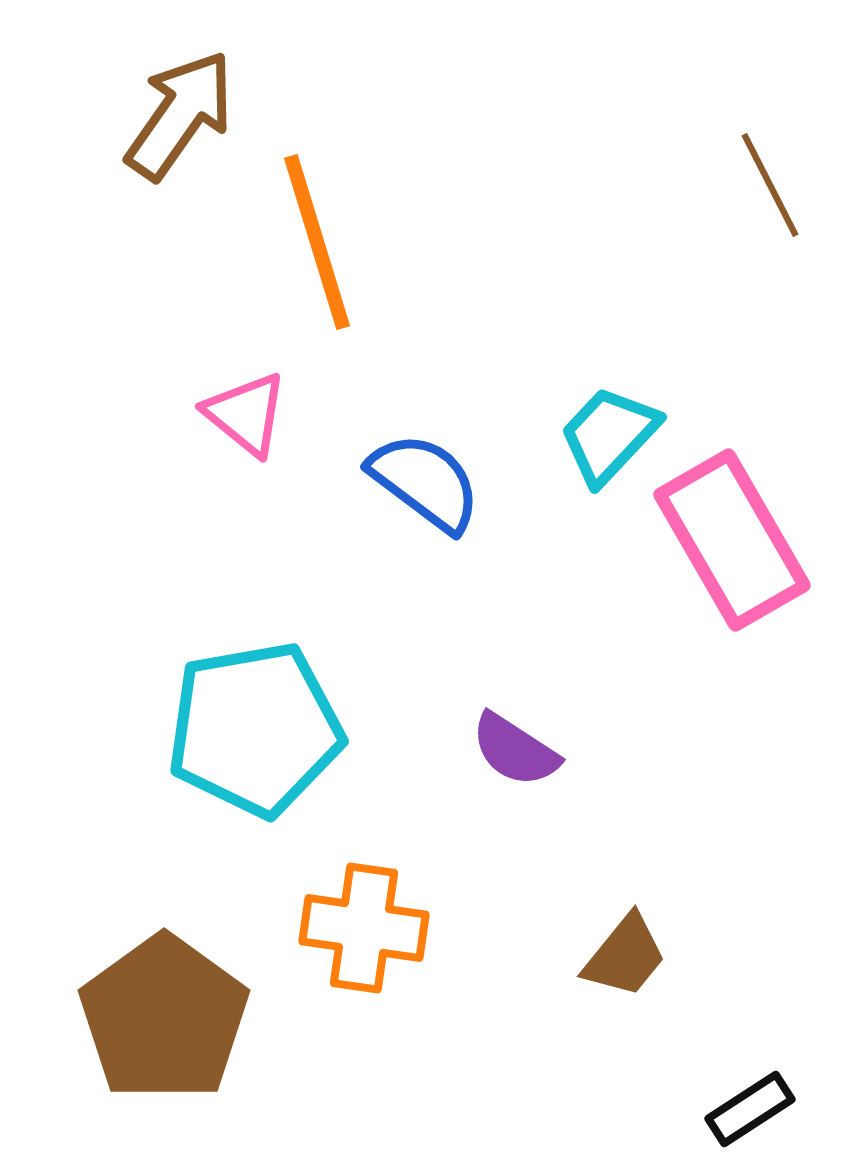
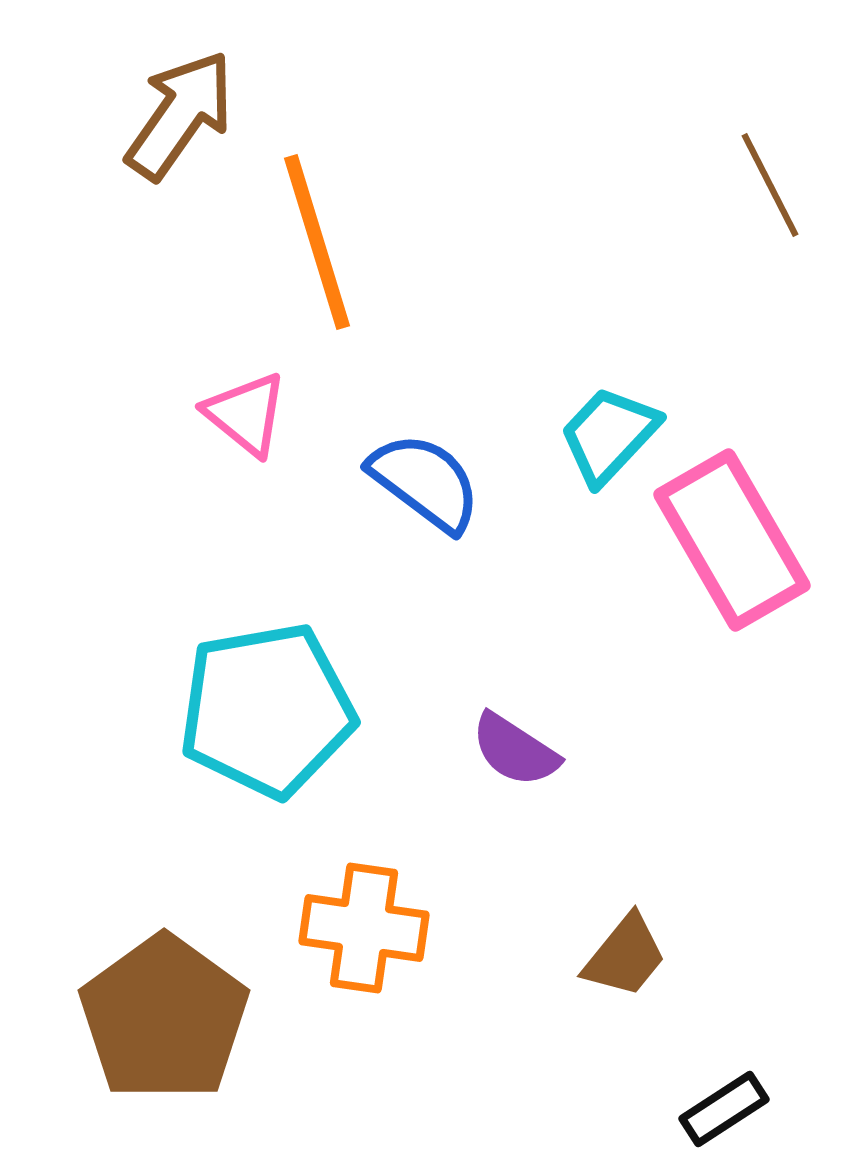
cyan pentagon: moved 12 px right, 19 px up
black rectangle: moved 26 px left
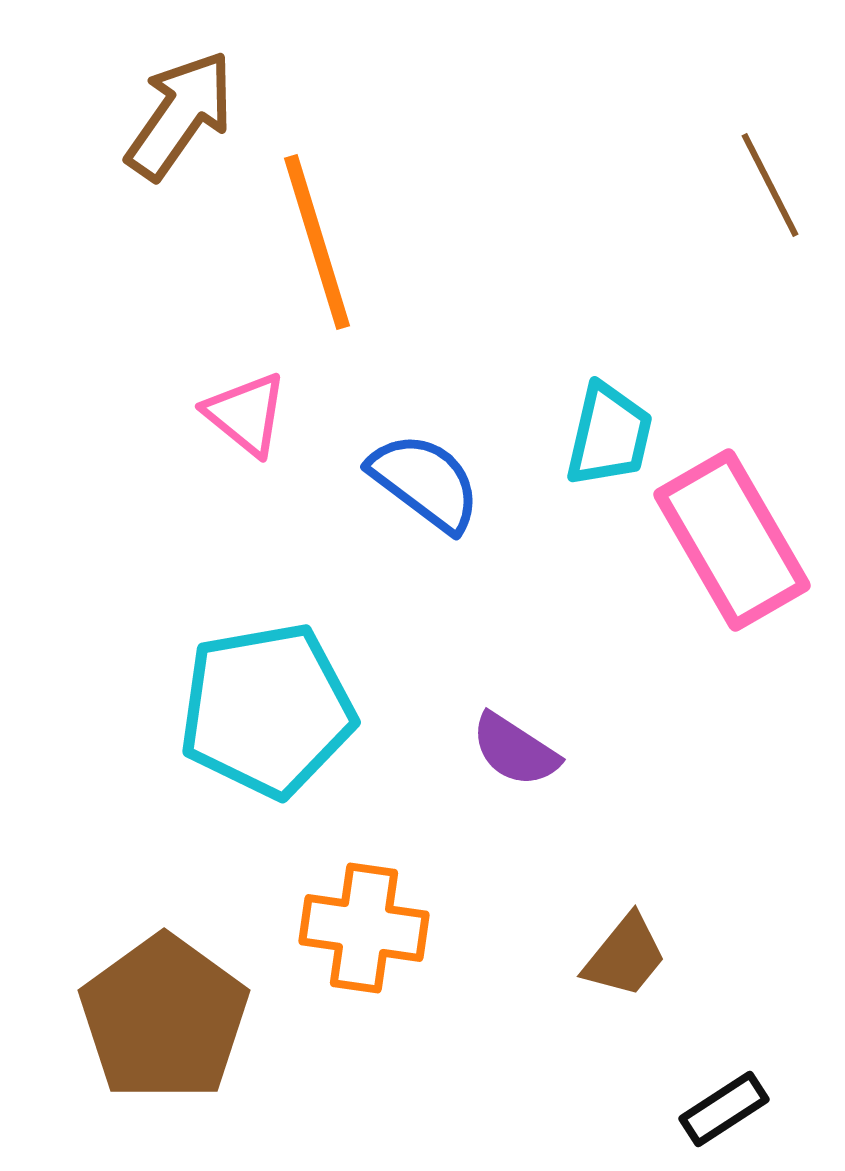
cyan trapezoid: rotated 150 degrees clockwise
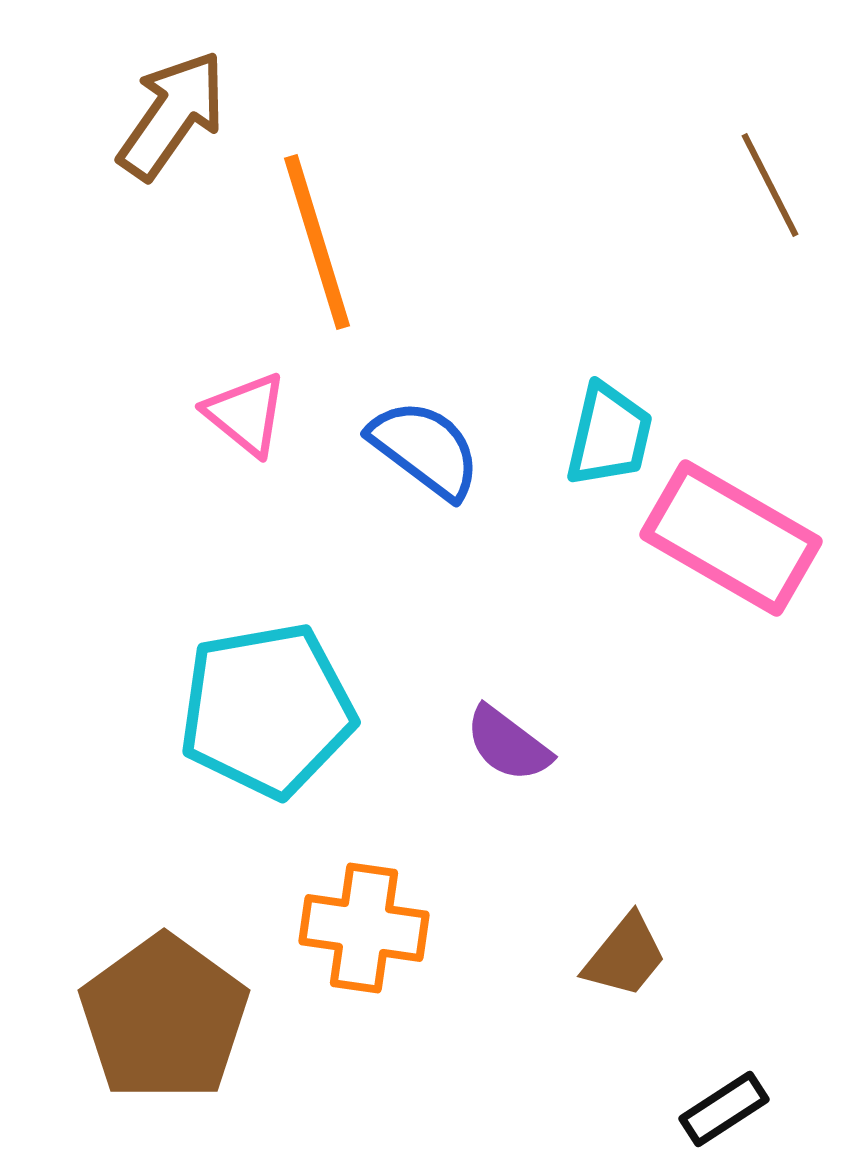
brown arrow: moved 8 px left
blue semicircle: moved 33 px up
pink rectangle: moved 1 px left, 2 px up; rotated 30 degrees counterclockwise
purple semicircle: moved 7 px left, 6 px up; rotated 4 degrees clockwise
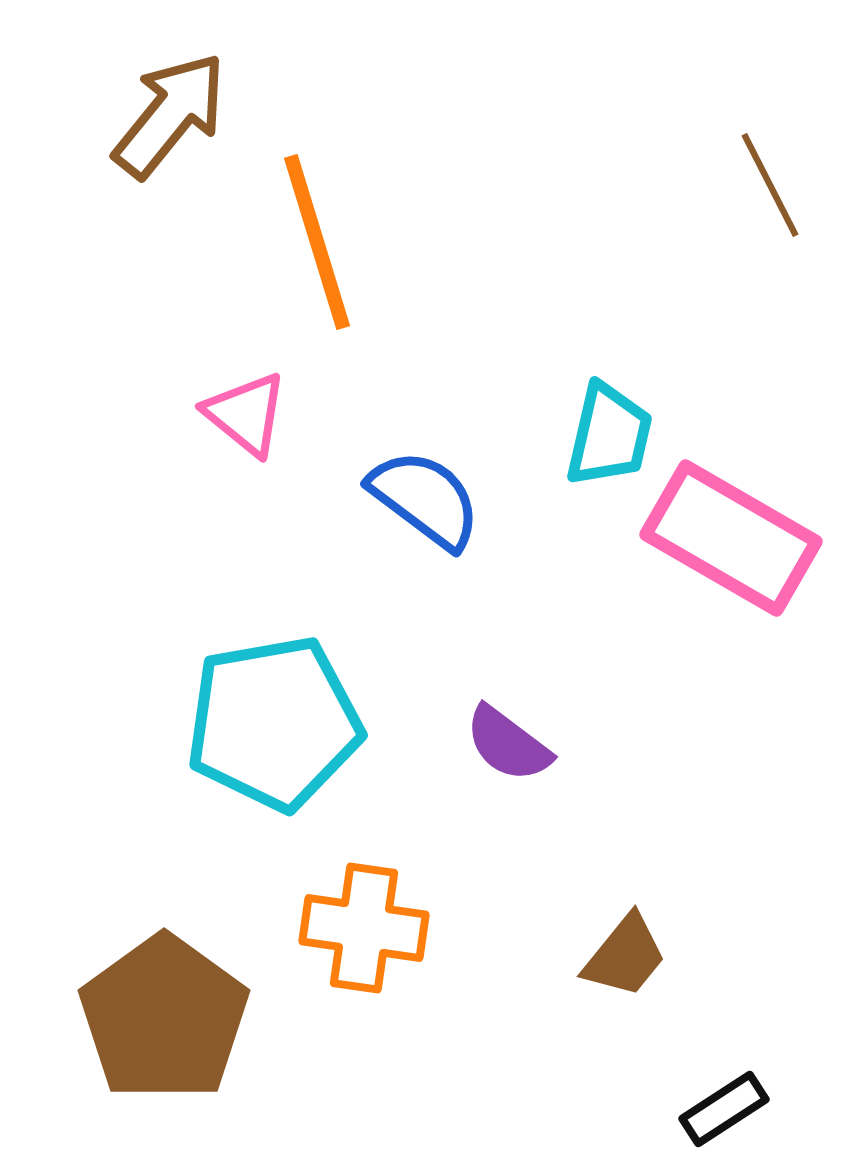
brown arrow: moved 2 px left; rotated 4 degrees clockwise
blue semicircle: moved 50 px down
cyan pentagon: moved 7 px right, 13 px down
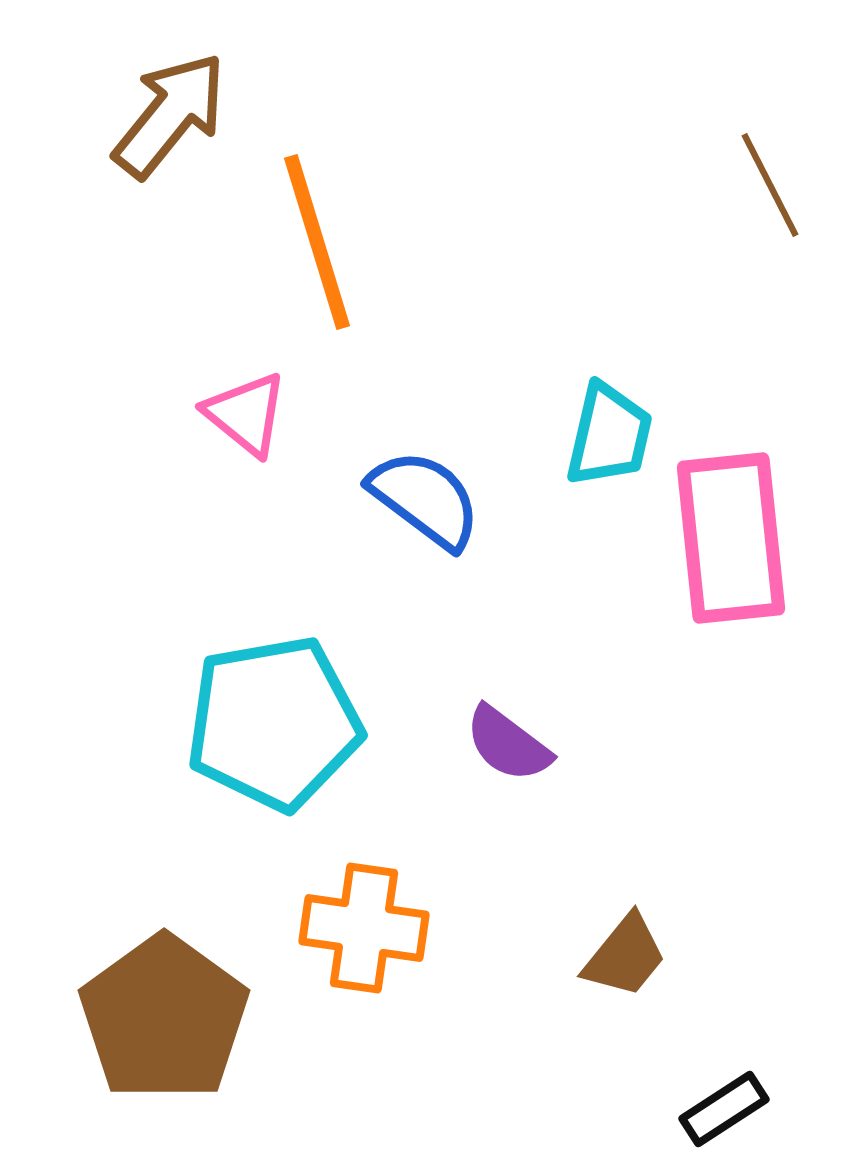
pink rectangle: rotated 54 degrees clockwise
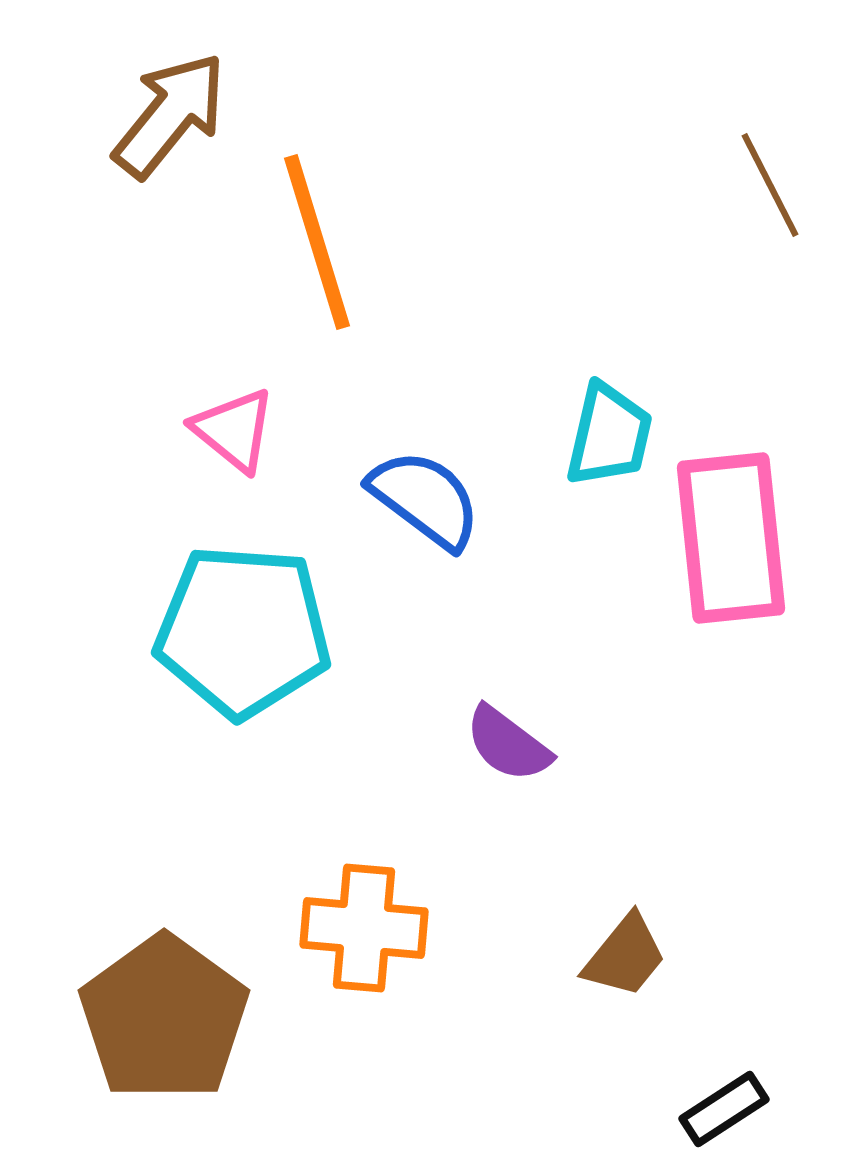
pink triangle: moved 12 px left, 16 px down
cyan pentagon: moved 31 px left, 92 px up; rotated 14 degrees clockwise
orange cross: rotated 3 degrees counterclockwise
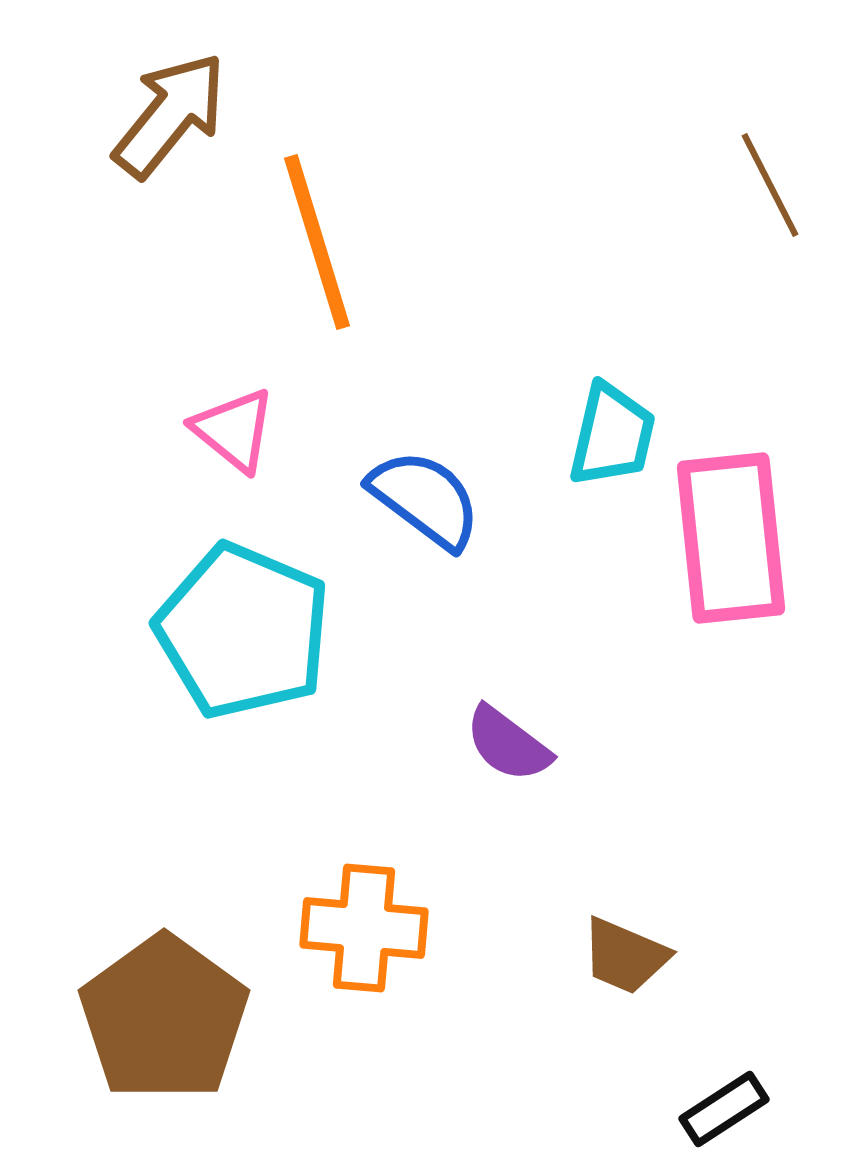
cyan trapezoid: moved 3 px right
cyan pentagon: rotated 19 degrees clockwise
brown trapezoid: rotated 74 degrees clockwise
